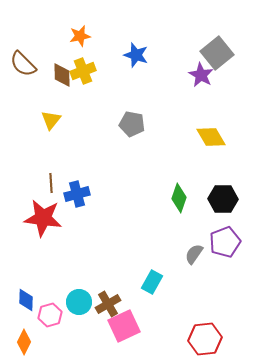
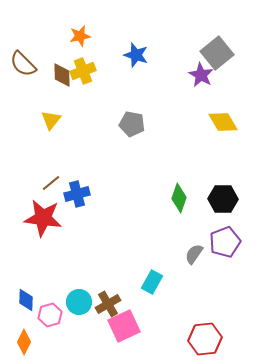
yellow diamond: moved 12 px right, 15 px up
brown line: rotated 54 degrees clockwise
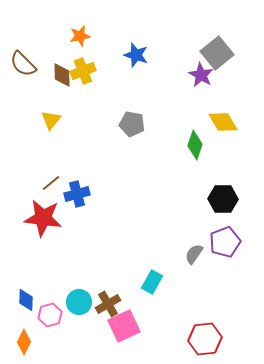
green diamond: moved 16 px right, 53 px up
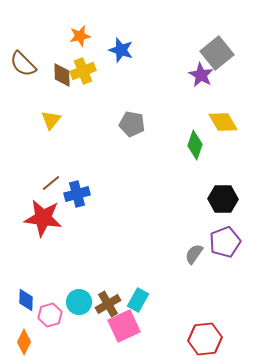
blue star: moved 15 px left, 5 px up
cyan rectangle: moved 14 px left, 18 px down
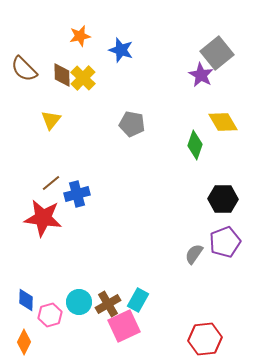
brown semicircle: moved 1 px right, 5 px down
yellow cross: moved 7 px down; rotated 25 degrees counterclockwise
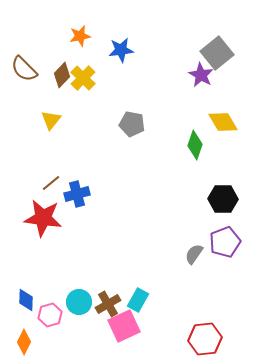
blue star: rotated 25 degrees counterclockwise
brown diamond: rotated 45 degrees clockwise
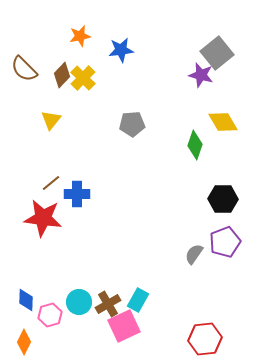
purple star: rotated 15 degrees counterclockwise
gray pentagon: rotated 15 degrees counterclockwise
blue cross: rotated 15 degrees clockwise
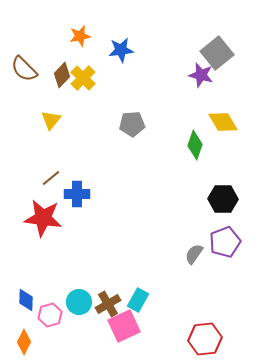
brown line: moved 5 px up
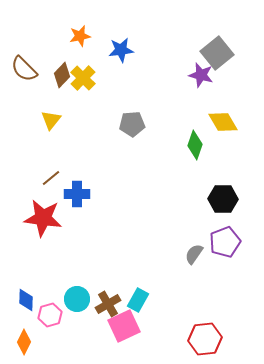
cyan circle: moved 2 px left, 3 px up
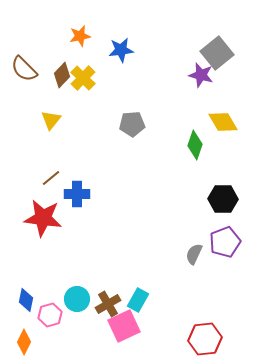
gray semicircle: rotated 10 degrees counterclockwise
blue diamond: rotated 10 degrees clockwise
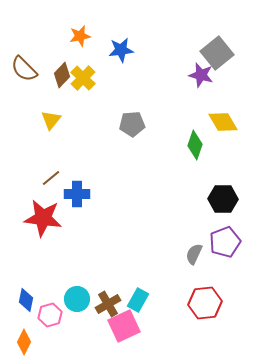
red hexagon: moved 36 px up
